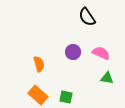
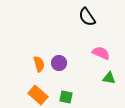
purple circle: moved 14 px left, 11 px down
green triangle: moved 2 px right
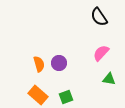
black semicircle: moved 12 px right
pink semicircle: rotated 72 degrees counterclockwise
green triangle: moved 1 px down
green square: rotated 32 degrees counterclockwise
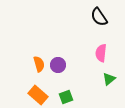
pink semicircle: rotated 36 degrees counterclockwise
purple circle: moved 1 px left, 2 px down
green triangle: rotated 48 degrees counterclockwise
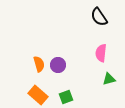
green triangle: rotated 24 degrees clockwise
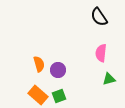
purple circle: moved 5 px down
green square: moved 7 px left, 1 px up
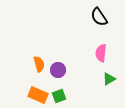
green triangle: rotated 16 degrees counterclockwise
orange rectangle: rotated 18 degrees counterclockwise
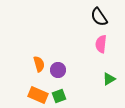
pink semicircle: moved 9 px up
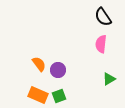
black semicircle: moved 4 px right
orange semicircle: rotated 21 degrees counterclockwise
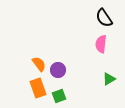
black semicircle: moved 1 px right, 1 px down
orange rectangle: moved 7 px up; rotated 48 degrees clockwise
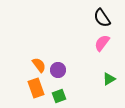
black semicircle: moved 2 px left
pink semicircle: moved 1 px right, 1 px up; rotated 30 degrees clockwise
orange semicircle: moved 1 px down
orange rectangle: moved 2 px left
